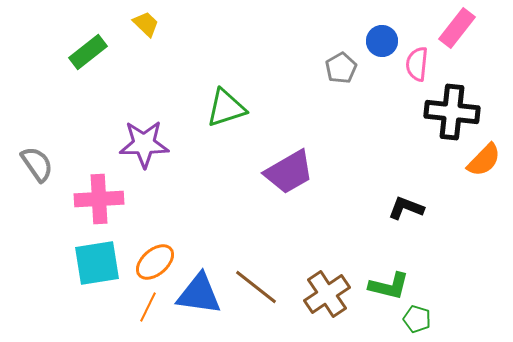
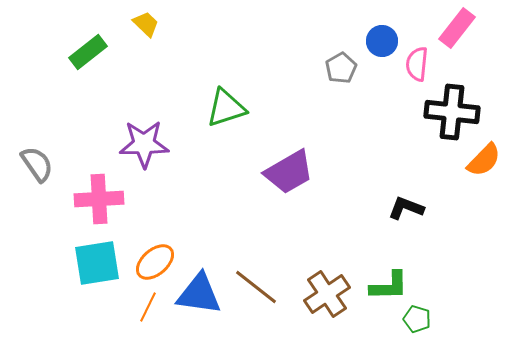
green L-shape: rotated 15 degrees counterclockwise
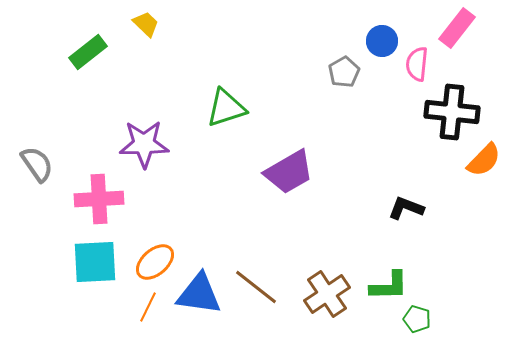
gray pentagon: moved 3 px right, 4 px down
cyan square: moved 2 px left, 1 px up; rotated 6 degrees clockwise
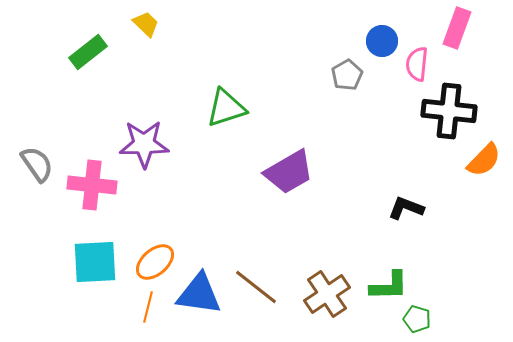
pink rectangle: rotated 18 degrees counterclockwise
gray pentagon: moved 3 px right, 3 px down
black cross: moved 3 px left, 1 px up
pink cross: moved 7 px left, 14 px up; rotated 9 degrees clockwise
orange line: rotated 12 degrees counterclockwise
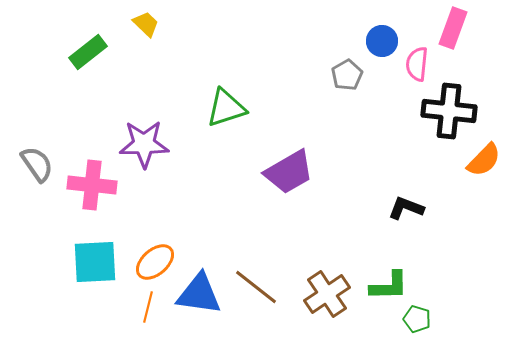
pink rectangle: moved 4 px left
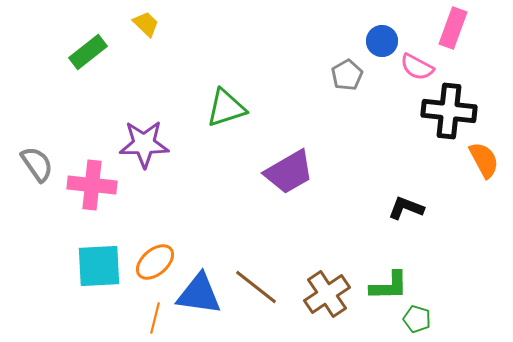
pink semicircle: moved 3 px down; rotated 68 degrees counterclockwise
orange semicircle: rotated 72 degrees counterclockwise
cyan square: moved 4 px right, 4 px down
orange line: moved 7 px right, 11 px down
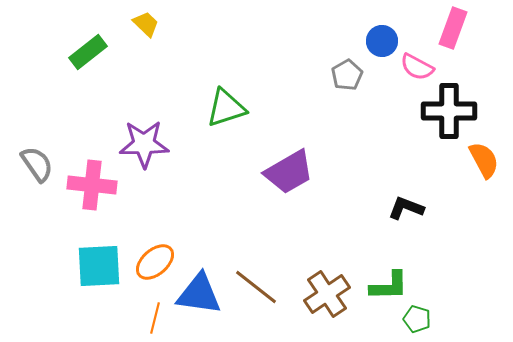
black cross: rotated 6 degrees counterclockwise
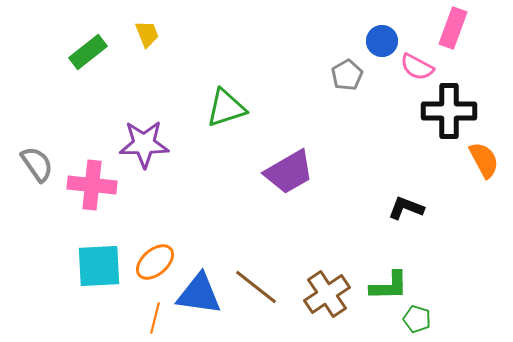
yellow trapezoid: moved 1 px right, 10 px down; rotated 24 degrees clockwise
